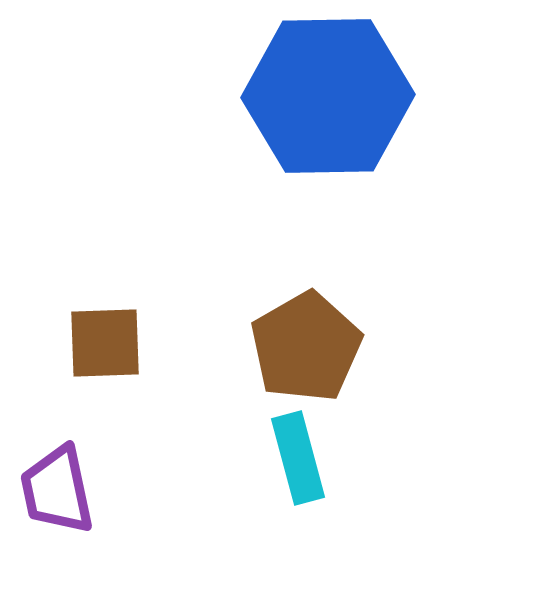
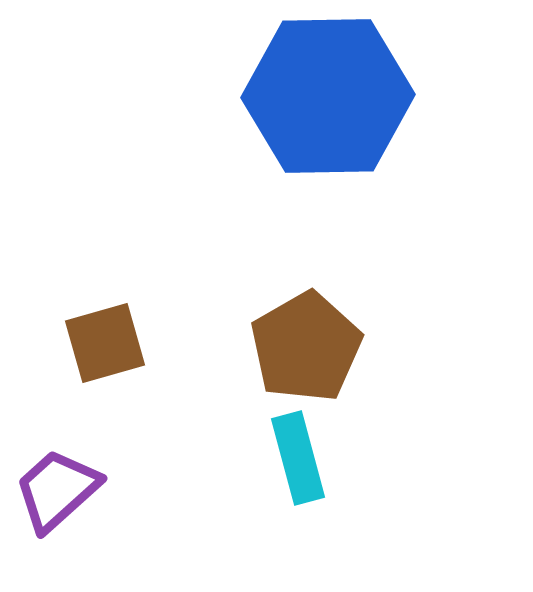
brown square: rotated 14 degrees counterclockwise
purple trapezoid: rotated 60 degrees clockwise
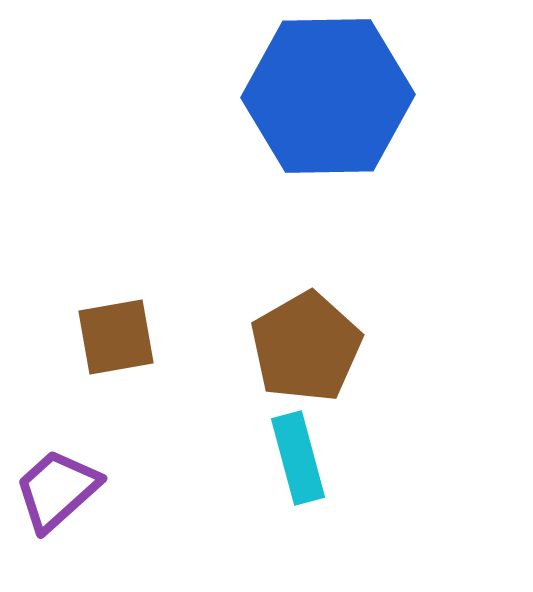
brown square: moved 11 px right, 6 px up; rotated 6 degrees clockwise
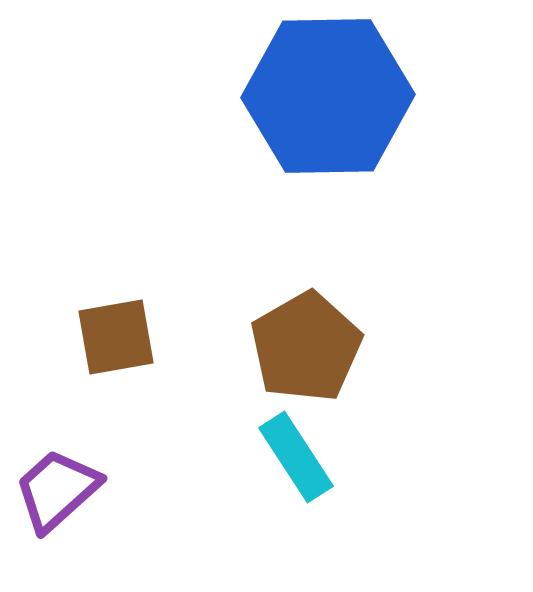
cyan rectangle: moved 2 px left, 1 px up; rotated 18 degrees counterclockwise
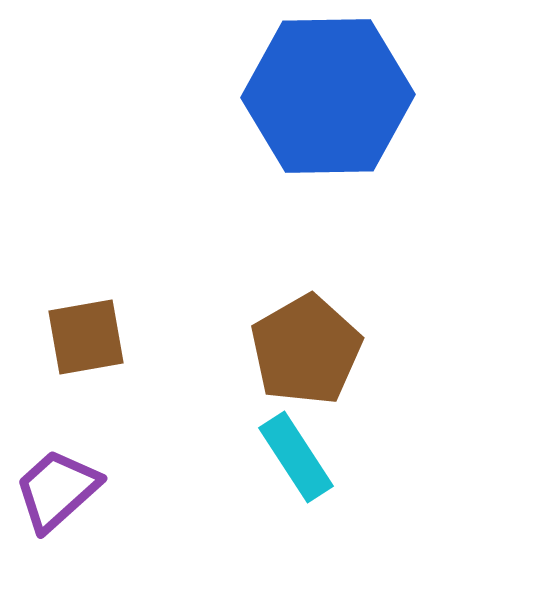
brown square: moved 30 px left
brown pentagon: moved 3 px down
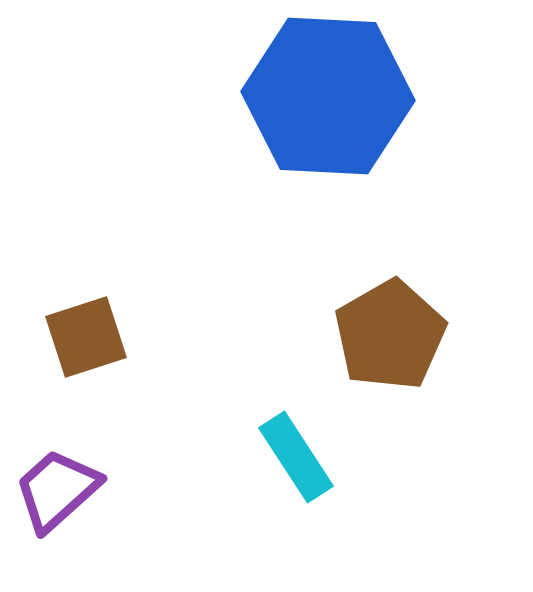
blue hexagon: rotated 4 degrees clockwise
brown square: rotated 8 degrees counterclockwise
brown pentagon: moved 84 px right, 15 px up
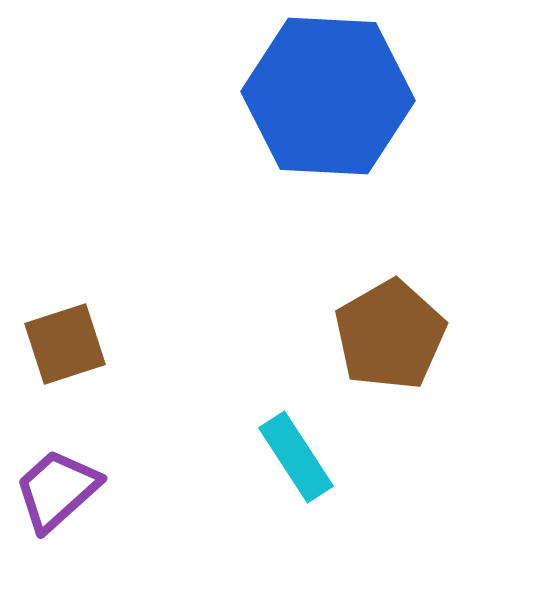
brown square: moved 21 px left, 7 px down
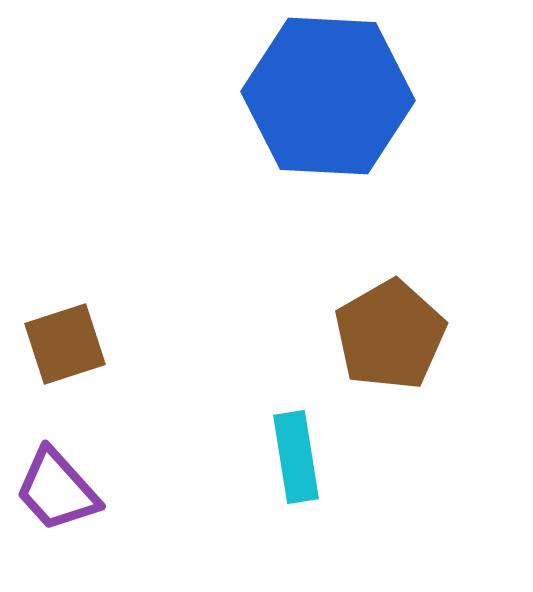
cyan rectangle: rotated 24 degrees clockwise
purple trapezoid: rotated 90 degrees counterclockwise
